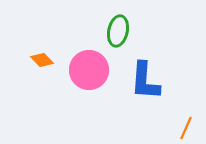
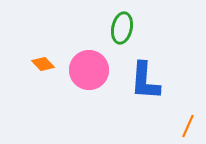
green ellipse: moved 4 px right, 3 px up
orange diamond: moved 1 px right, 4 px down
orange line: moved 2 px right, 2 px up
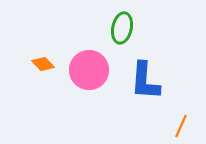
orange line: moved 7 px left
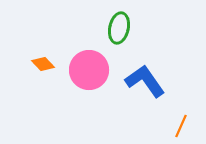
green ellipse: moved 3 px left
blue L-shape: rotated 141 degrees clockwise
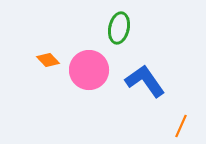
orange diamond: moved 5 px right, 4 px up
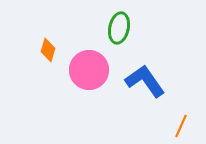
orange diamond: moved 10 px up; rotated 60 degrees clockwise
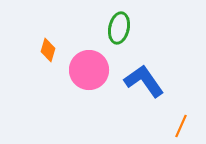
blue L-shape: moved 1 px left
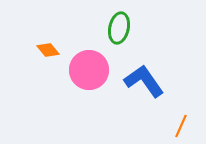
orange diamond: rotated 55 degrees counterclockwise
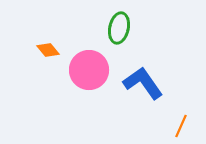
blue L-shape: moved 1 px left, 2 px down
